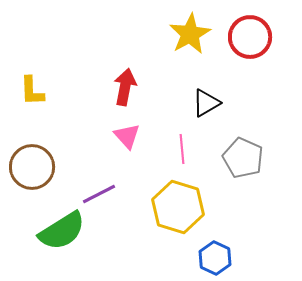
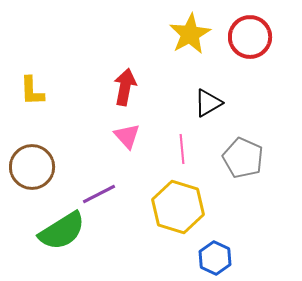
black triangle: moved 2 px right
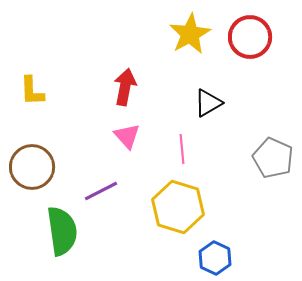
gray pentagon: moved 30 px right
purple line: moved 2 px right, 3 px up
green semicircle: rotated 66 degrees counterclockwise
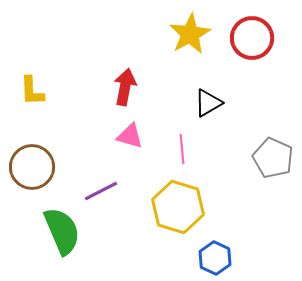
red circle: moved 2 px right, 1 px down
pink triangle: moved 3 px right; rotated 32 degrees counterclockwise
green semicircle: rotated 15 degrees counterclockwise
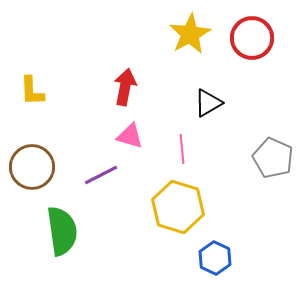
purple line: moved 16 px up
green semicircle: rotated 15 degrees clockwise
